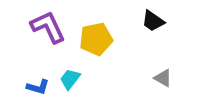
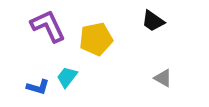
purple L-shape: moved 1 px up
cyan trapezoid: moved 3 px left, 2 px up
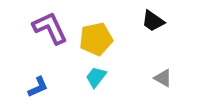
purple L-shape: moved 2 px right, 2 px down
cyan trapezoid: moved 29 px right
blue L-shape: rotated 40 degrees counterclockwise
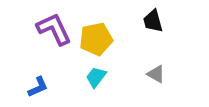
black trapezoid: rotated 40 degrees clockwise
purple L-shape: moved 4 px right, 1 px down
gray triangle: moved 7 px left, 4 px up
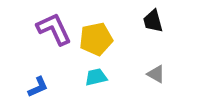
cyan trapezoid: rotated 40 degrees clockwise
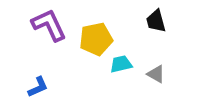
black trapezoid: moved 3 px right
purple L-shape: moved 5 px left, 4 px up
cyan trapezoid: moved 25 px right, 13 px up
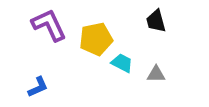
cyan trapezoid: moved 1 px right, 1 px up; rotated 40 degrees clockwise
gray triangle: rotated 30 degrees counterclockwise
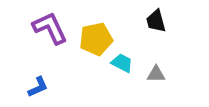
purple L-shape: moved 1 px right, 3 px down
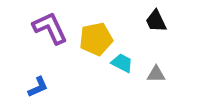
black trapezoid: rotated 10 degrees counterclockwise
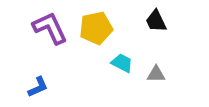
yellow pentagon: moved 11 px up
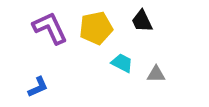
black trapezoid: moved 14 px left
